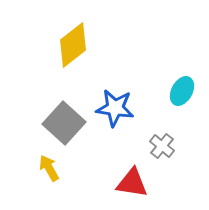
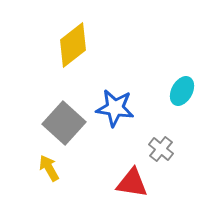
gray cross: moved 1 px left, 3 px down
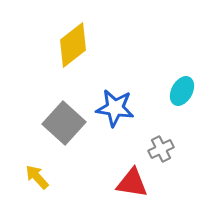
gray cross: rotated 25 degrees clockwise
yellow arrow: moved 12 px left, 9 px down; rotated 12 degrees counterclockwise
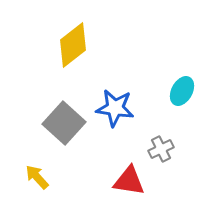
red triangle: moved 3 px left, 2 px up
